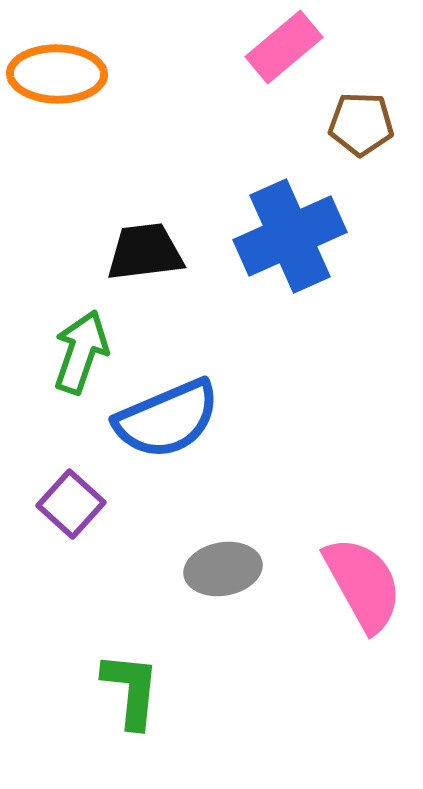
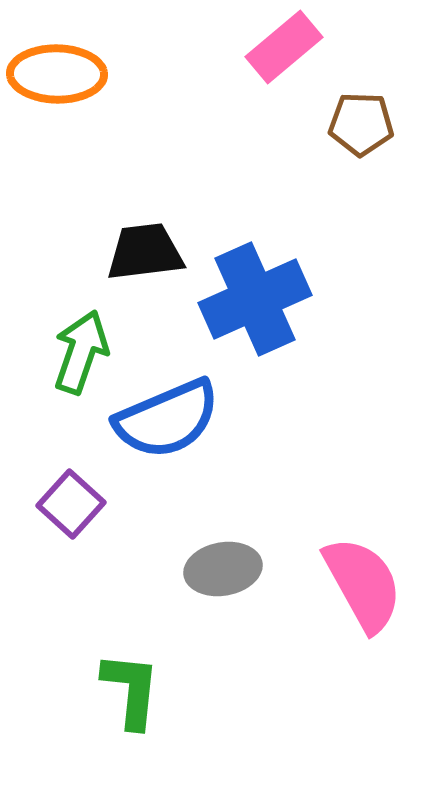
blue cross: moved 35 px left, 63 px down
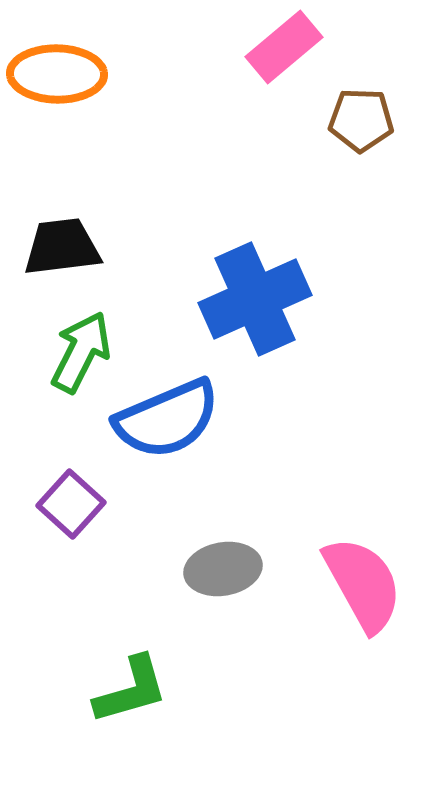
brown pentagon: moved 4 px up
black trapezoid: moved 83 px left, 5 px up
green arrow: rotated 8 degrees clockwise
green L-shape: rotated 68 degrees clockwise
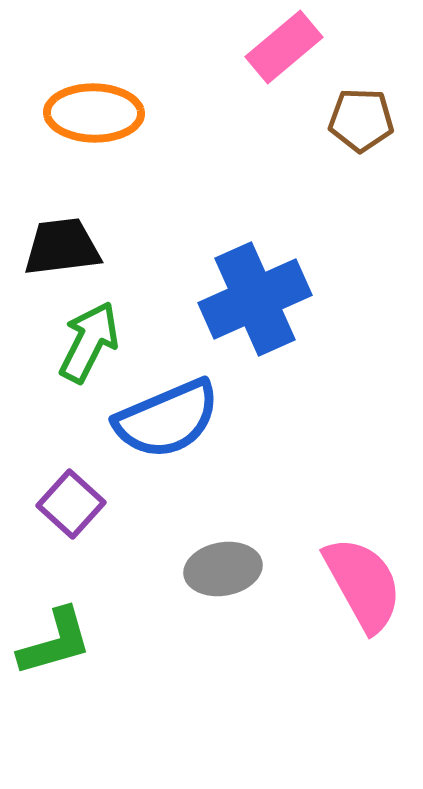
orange ellipse: moved 37 px right, 39 px down
green arrow: moved 8 px right, 10 px up
green L-shape: moved 76 px left, 48 px up
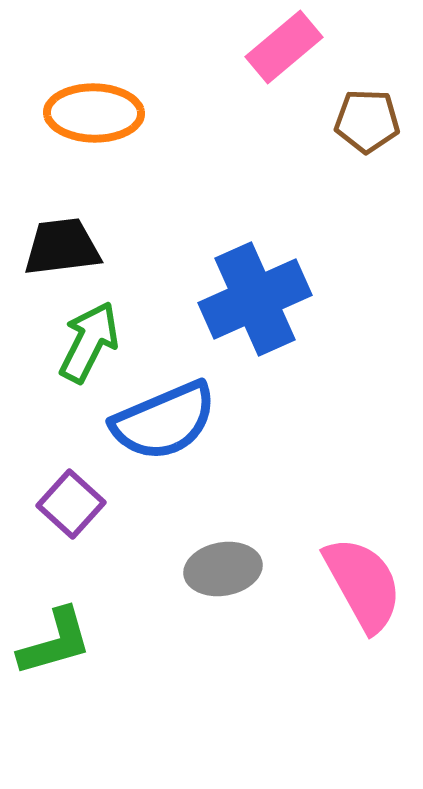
brown pentagon: moved 6 px right, 1 px down
blue semicircle: moved 3 px left, 2 px down
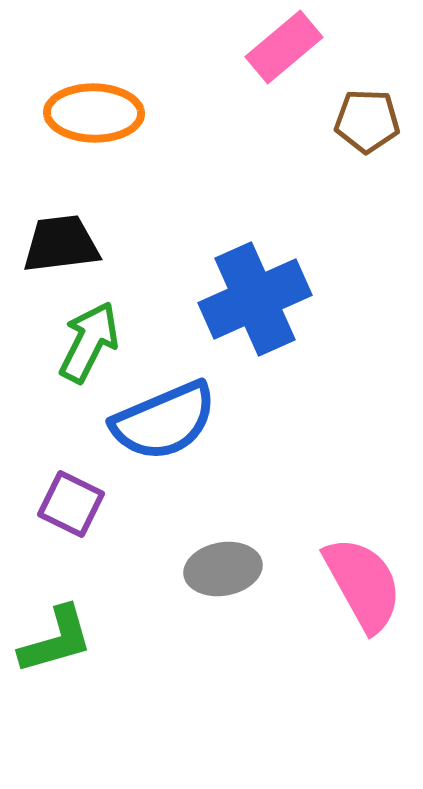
black trapezoid: moved 1 px left, 3 px up
purple square: rotated 16 degrees counterclockwise
green L-shape: moved 1 px right, 2 px up
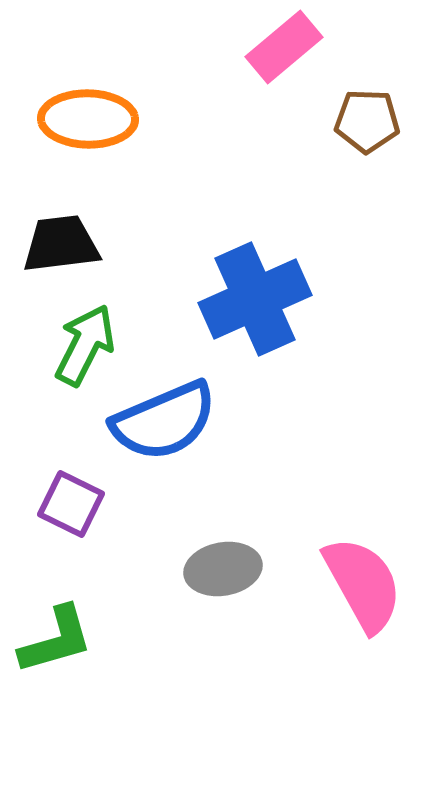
orange ellipse: moved 6 px left, 6 px down
green arrow: moved 4 px left, 3 px down
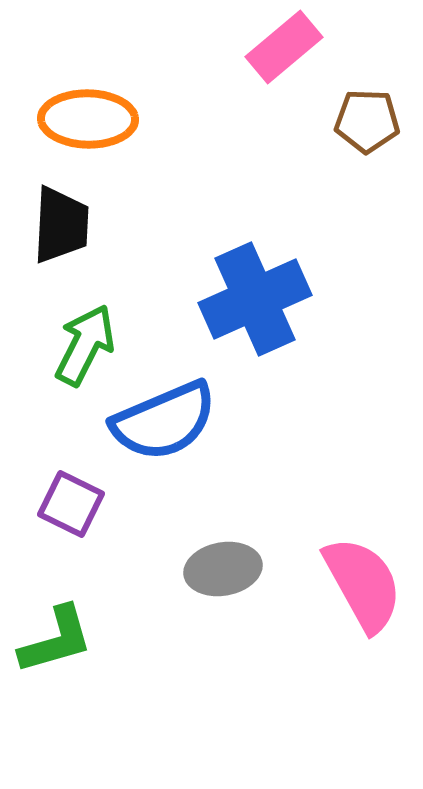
black trapezoid: moved 19 px up; rotated 100 degrees clockwise
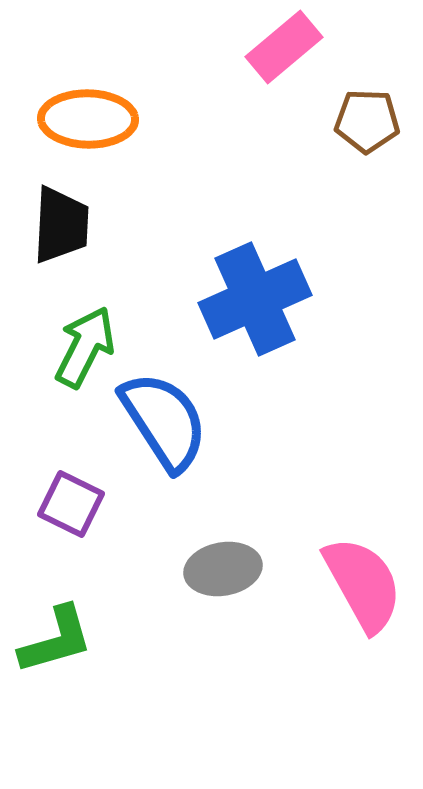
green arrow: moved 2 px down
blue semicircle: rotated 100 degrees counterclockwise
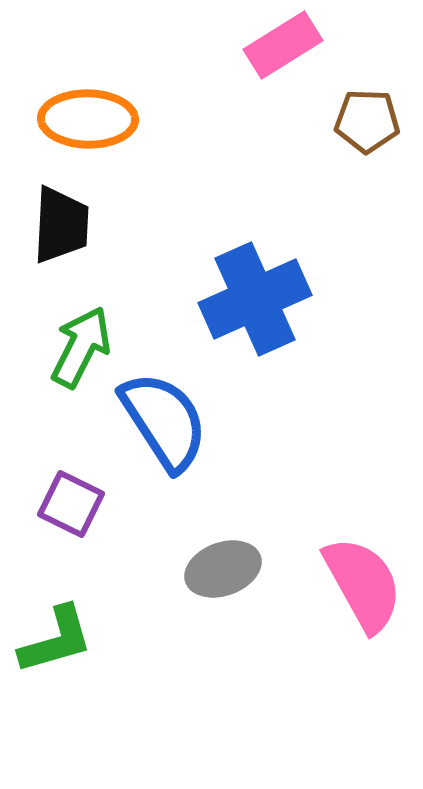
pink rectangle: moved 1 px left, 2 px up; rotated 8 degrees clockwise
green arrow: moved 4 px left
gray ellipse: rotated 10 degrees counterclockwise
